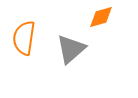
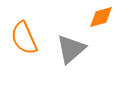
orange semicircle: rotated 32 degrees counterclockwise
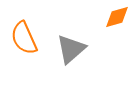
orange diamond: moved 16 px right
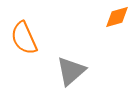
gray triangle: moved 22 px down
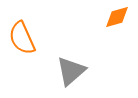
orange semicircle: moved 2 px left
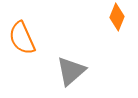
orange diamond: rotated 52 degrees counterclockwise
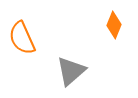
orange diamond: moved 3 px left, 8 px down
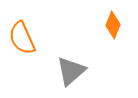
orange diamond: moved 1 px left
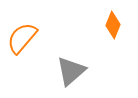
orange semicircle: rotated 64 degrees clockwise
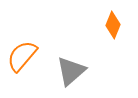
orange semicircle: moved 18 px down
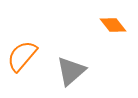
orange diamond: rotated 60 degrees counterclockwise
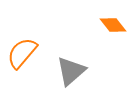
orange semicircle: moved 3 px up
